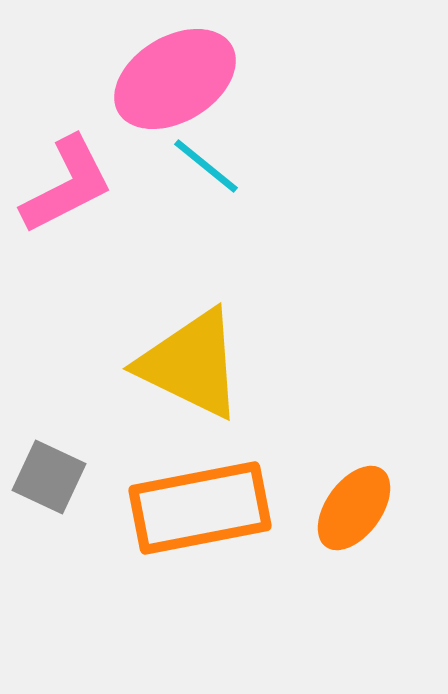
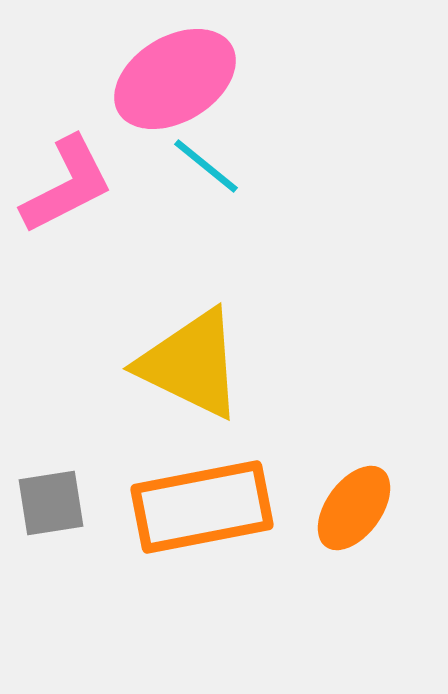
gray square: moved 2 px right, 26 px down; rotated 34 degrees counterclockwise
orange rectangle: moved 2 px right, 1 px up
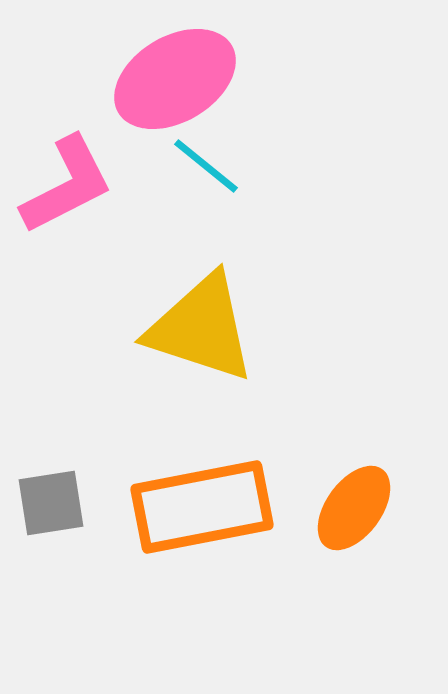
yellow triangle: moved 10 px right, 36 px up; rotated 8 degrees counterclockwise
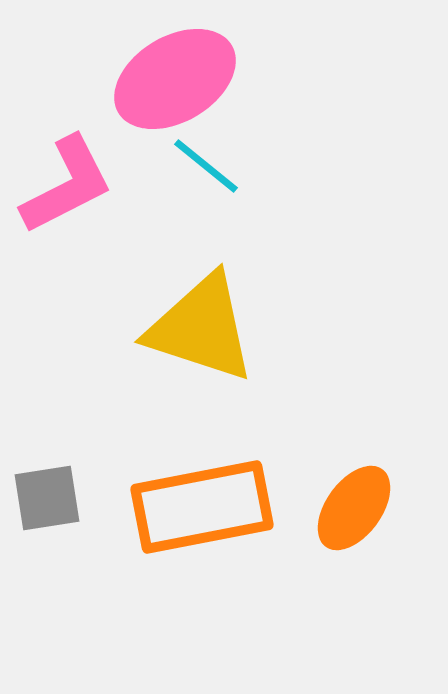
gray square: moved 4 px left, 5 px up
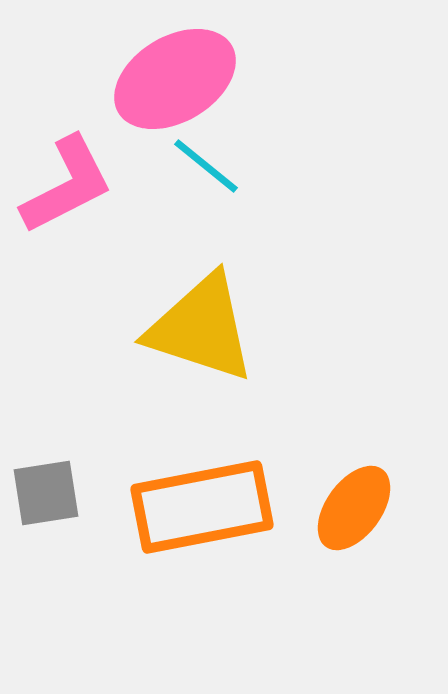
gray square: moved 1 px left, 5 px up
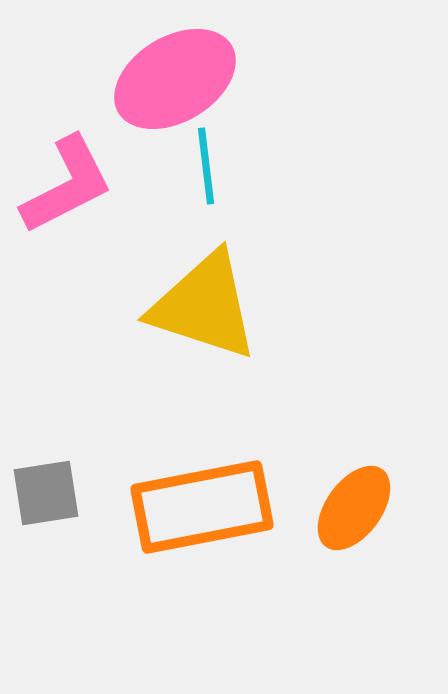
cyan line: rotated 44 degrees clockwise
yellow triangle: moved 3 px right, 22 px up
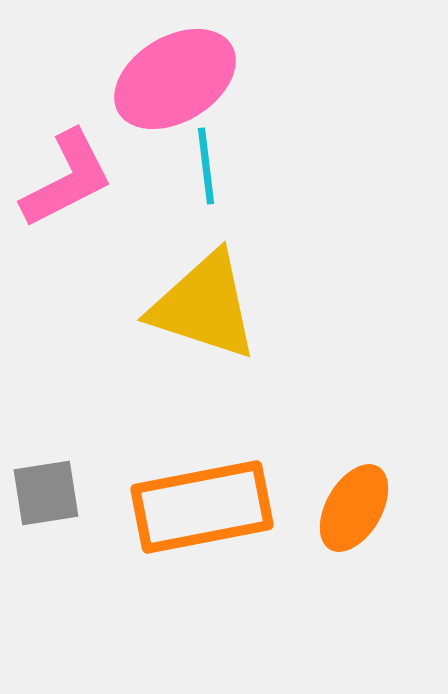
pink L-shape: moved 6 px up
orange ellipse: rotated 6 degrees counterclockwise
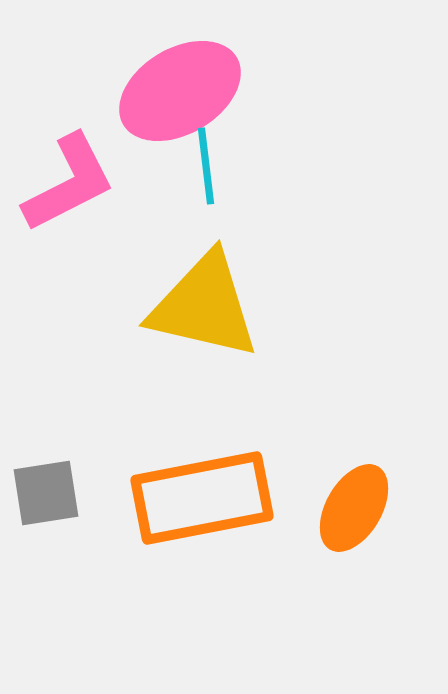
pink ellipse: moved 5 px right, 12 px down
pink L-shape: moved 2 px right, 4 px down
yellow triangle: rotated 5 degrees counterclockwise
orange rectangle: moved 9 px up
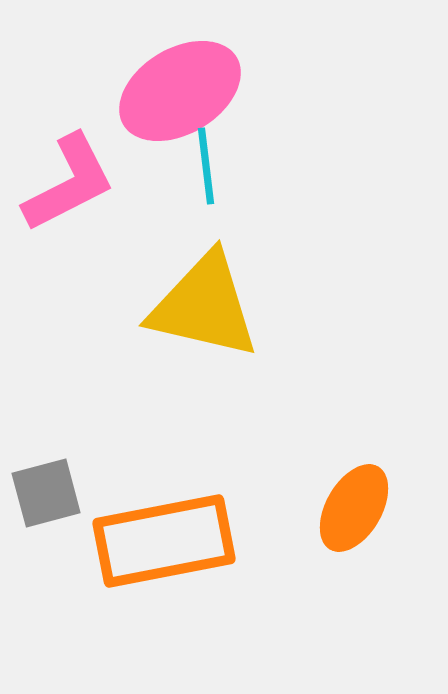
gray square: rotated 6 degrees counterclockwise
orange rectangle: moved 38 px left, 43 px down
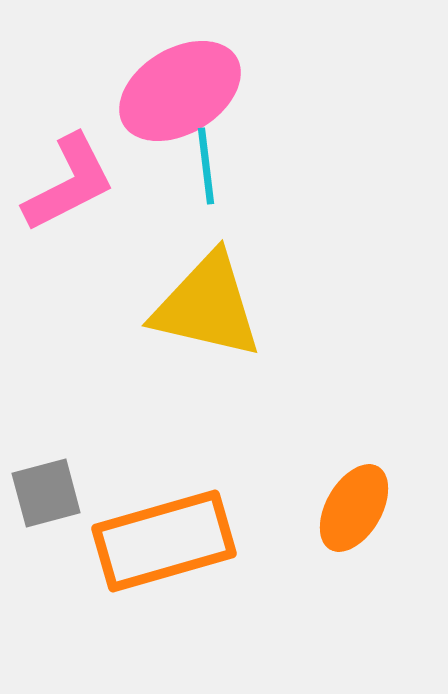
yellow triangle: moved 3 px right
orange rectangle: rotated 5 degrees counterclockwise
